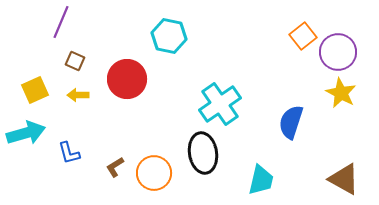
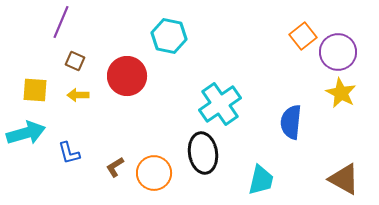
red circle: moved 3 px up
yellow square: rotated 28 degrees clockwise
blue semicircle: rotated 12 degrees counterclockwise
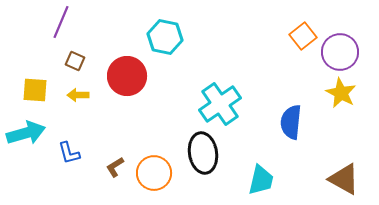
cyan hexagon: moved 4 px left, 1 px down
purple circle: moved 2 px right
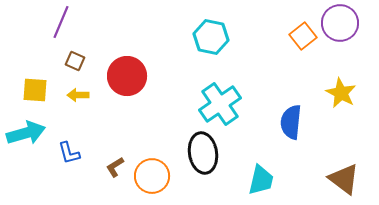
cyan hexagon: moved 46 px right
purple circle: moved 29 px up
orange circle: moved 2 px left, 3 px down
brown triangle: rotated 8 degrees clockwise
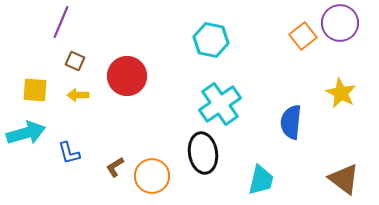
cyan hexagon: moved 3 px down
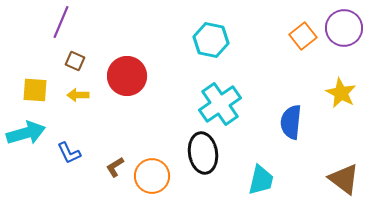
purple circle: moved 4 px right, 5 px down
blue L-shape: rotated 10 degrees counterclockwise
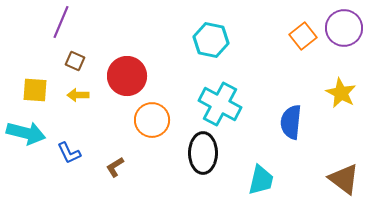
cyan cross: rotated 27 degrees counterclockwise
cyan arrow: rotated 30 degrees clockwise
black ellipse: rotated 9 degrees clockwise
orange circle: moved 56 px up
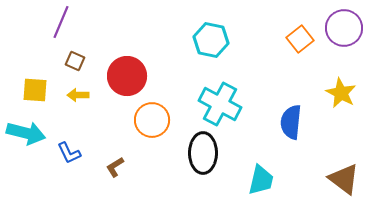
orange square: moved 3 px left, 3 px down
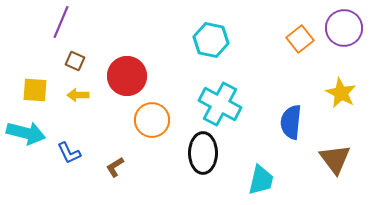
brown triangle: moved 9 px left, 20 px up; rotated 16 degrees clockwise
